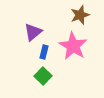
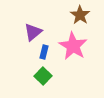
brown star: rotated 18 degrees counterclockwise
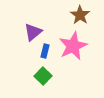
pink star: rotated 16 degrees clockwise
blue rectangle: moved 1 px right, 1 px up
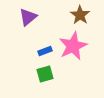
purple triangle: moved 5 px left, 15 px up
blue rectangle: rotated 56 degrees clockwise
green square: moved 2 px right, 2 px up; rotated 30 degrees clockwise
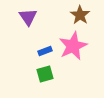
purple triangle: rotated 24 degrees counterclockwise
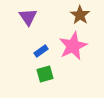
blue rectangle: moved 4 px left; rotated 16 degrees counterclockwise
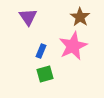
brown star: moved 2 px down
blue rectangle: rotated 32 degrees counterclockwise
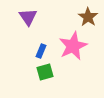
brown star: moved 8 px right
green square: moved 2 px up
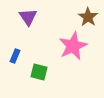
blue rectangle: moved 26 px left, 5 px down
green square: moved 6 px left; rotated 30 degrees clockwise
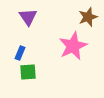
brown star: rotated 18 degrees clockwise
blue rectangle: moved 5 px right, 3 px up
green square: moved 11 px left; rotated 18 degrees counterclockwise
